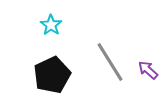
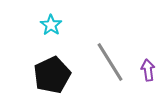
purple arrow: rotated 40 degrees clockwise
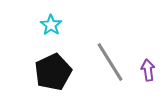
black pentagon: moved 1 px right, 3 px up
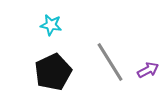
cyan star: rotated 25 degrees counterclockwise
purple arrow: rotated 70 degrees clockwise
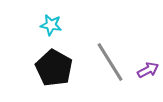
black pentagon: moved 1 px right, 4 px up; rotated 18 degrees counterclockwise
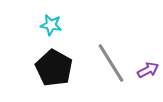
gray line: moved 1 px right, 1 px down
